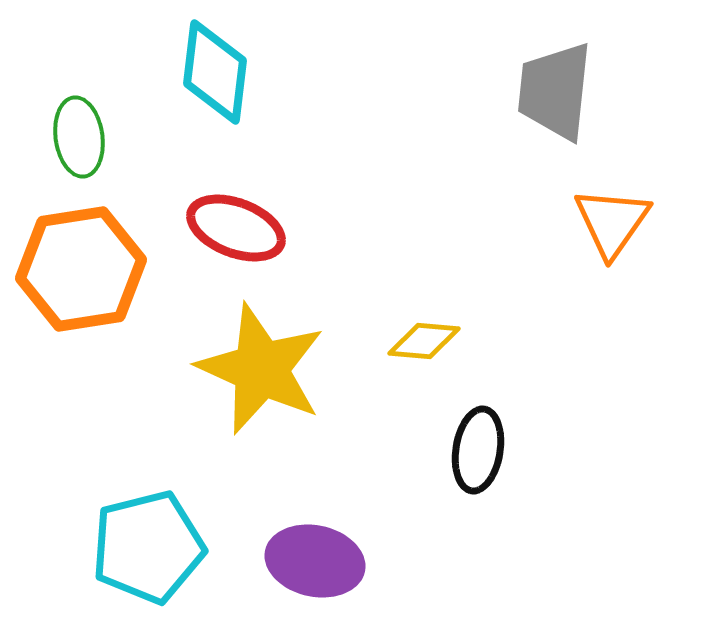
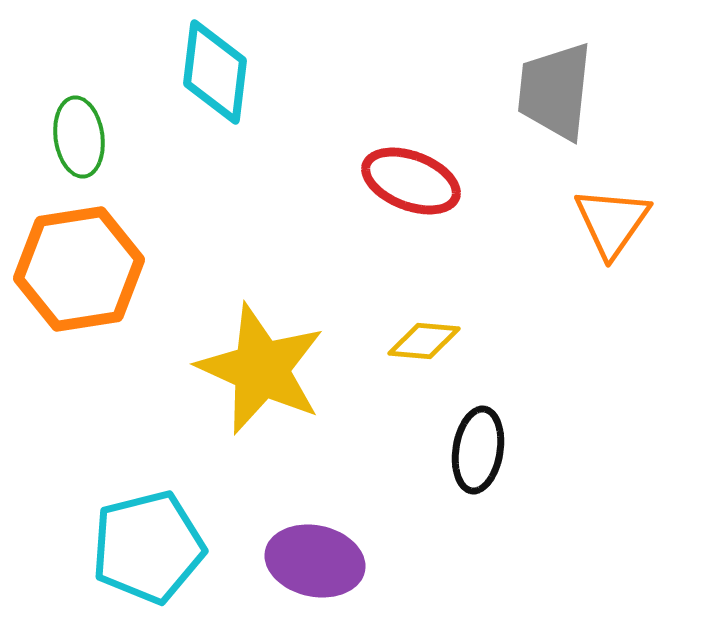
red ellipse: moved 175 px right, 47 px up
orange hexagon: moved 2 px left
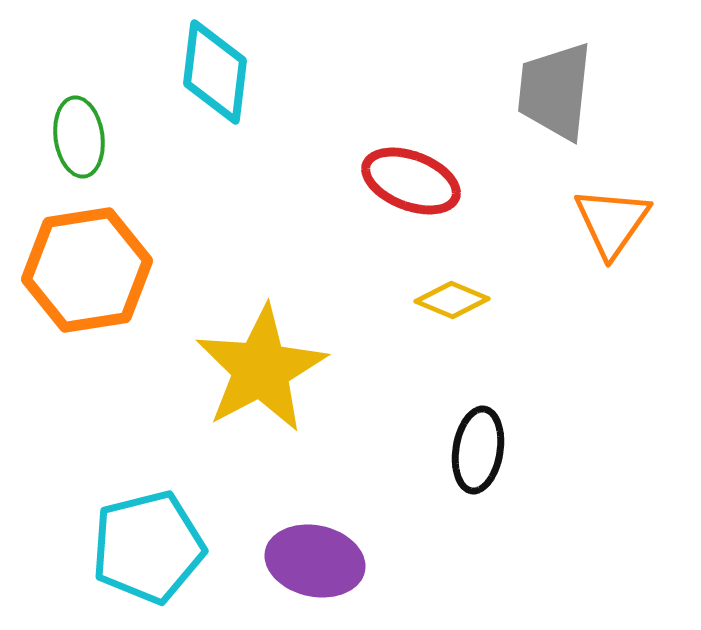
orange hexagon: moved 8 px right, 1 px down
yellow diamond: moved 28 px right, 41 px up; rotated 18 degrees clockwise
yellow star: rotated 20 degrees clockwise
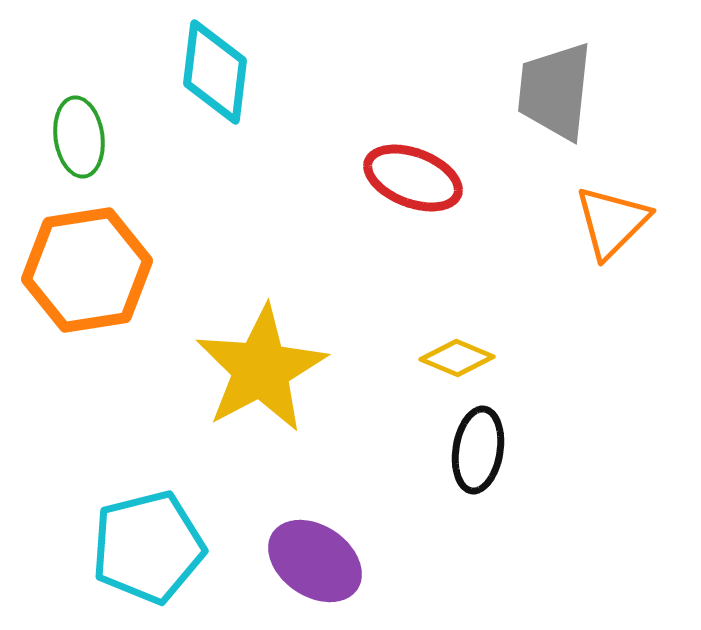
red ellipse: moved 2 px right, 3 px up
orange triangle: rotated 10 degrees clockwise
yellow diamond: moved 5 px right, 58 px down
purple ellipse: rotated 22 degrees clockwise
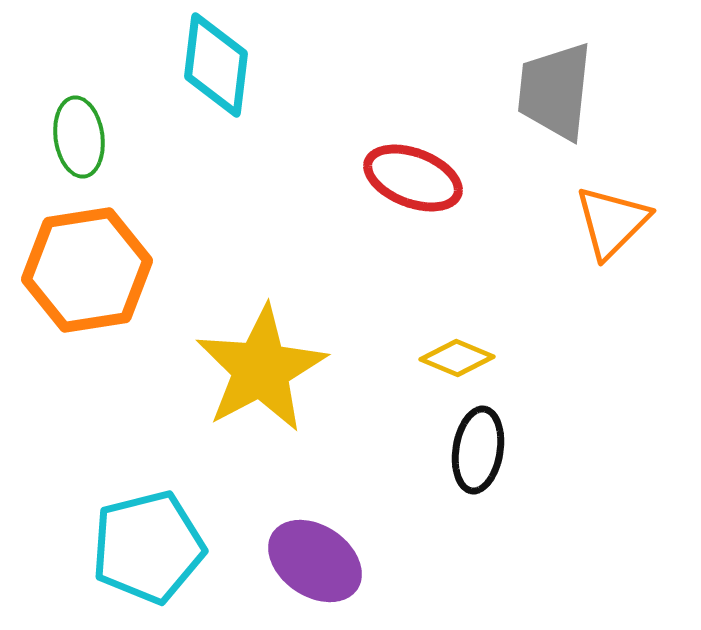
cyan diamond: moved 1 px right, 7 px up
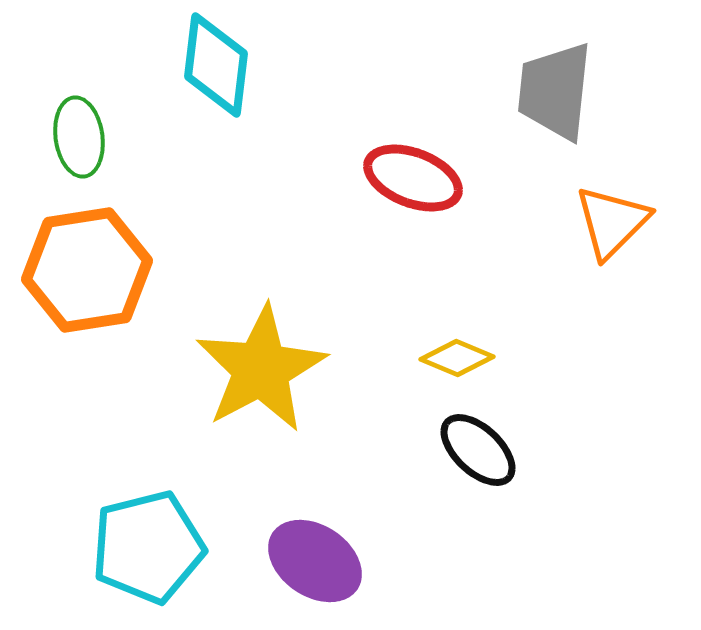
black ellipse: rotated 56 degrees counterclockwise
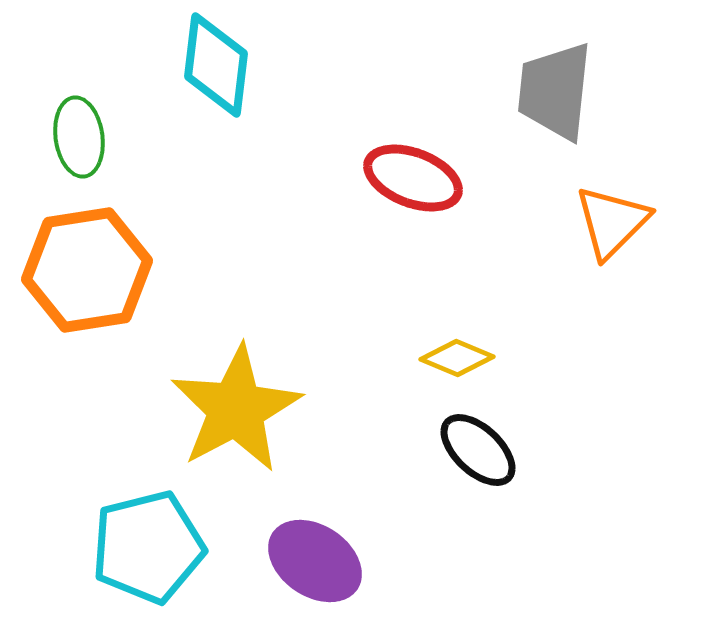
yellow star: moved 25 px left, 40 px down
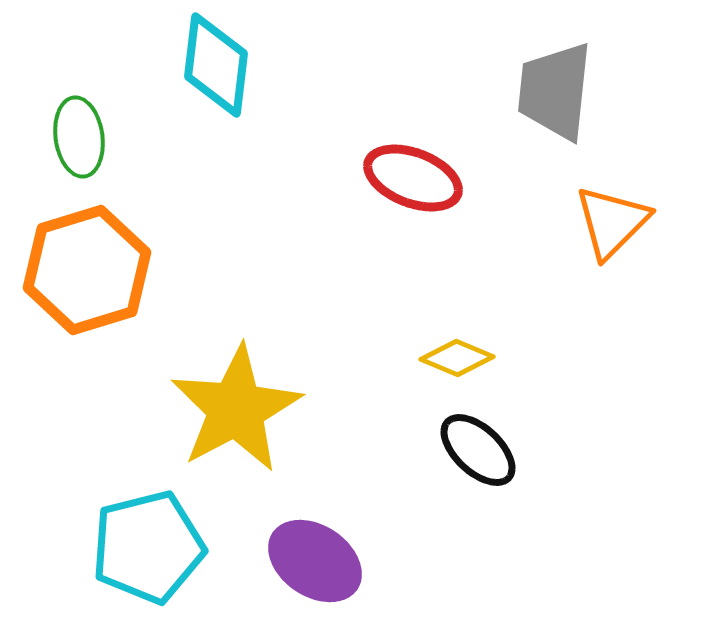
orange hexagon: rotated 8 degrees counterclockwise
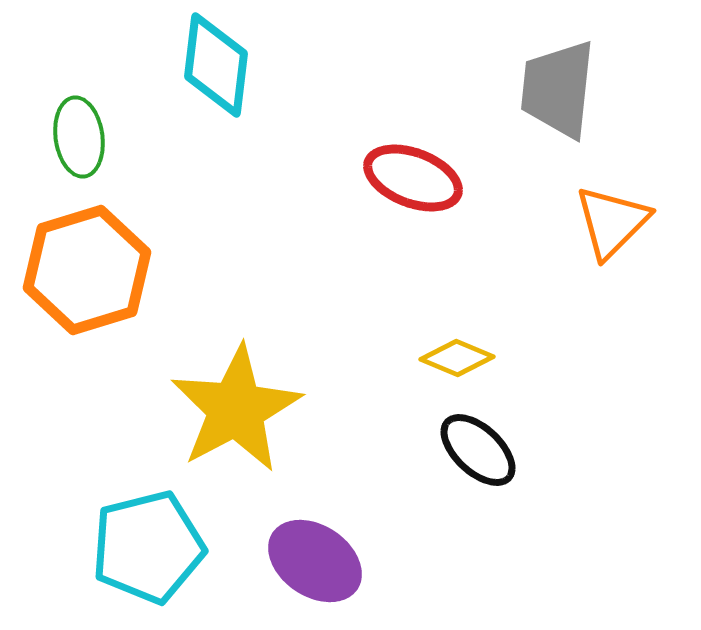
gray trapezoid: moved 3 px right, 2 px up
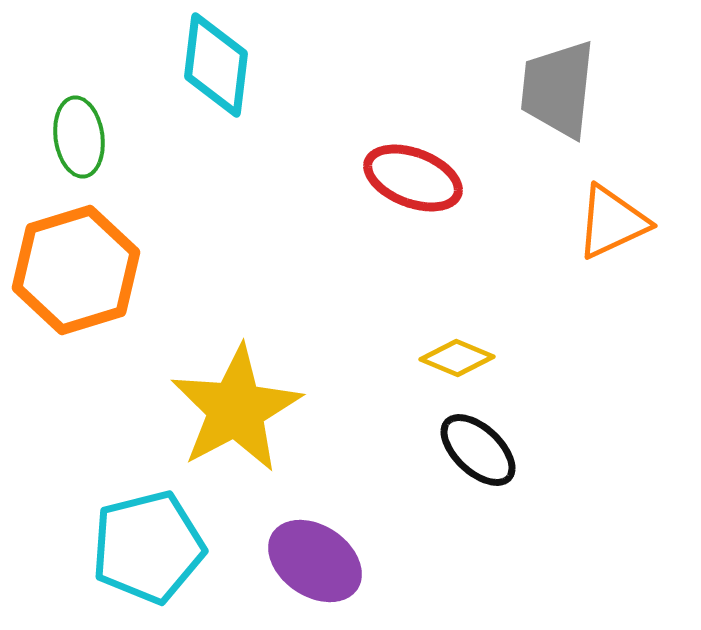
orange triangle: rotated 20 degrees clockwise
orange hexagon: moved 11 px left
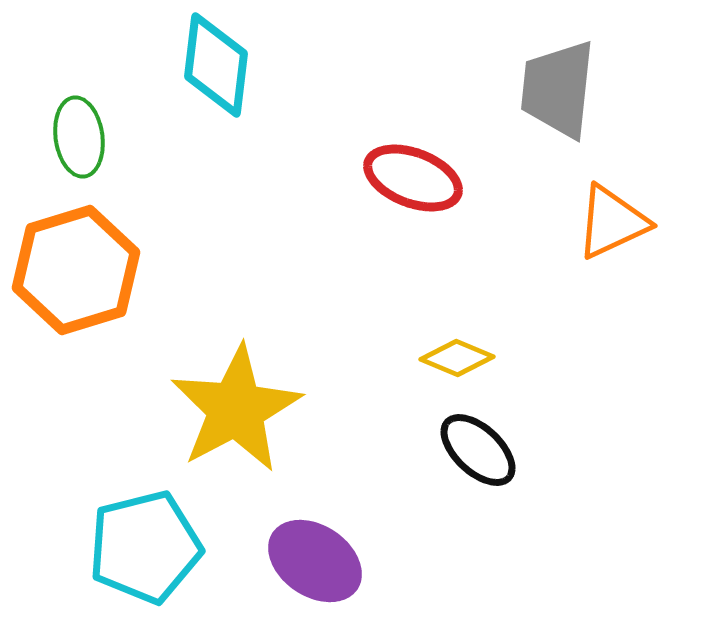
cyan pentagon: moved 3 px left
